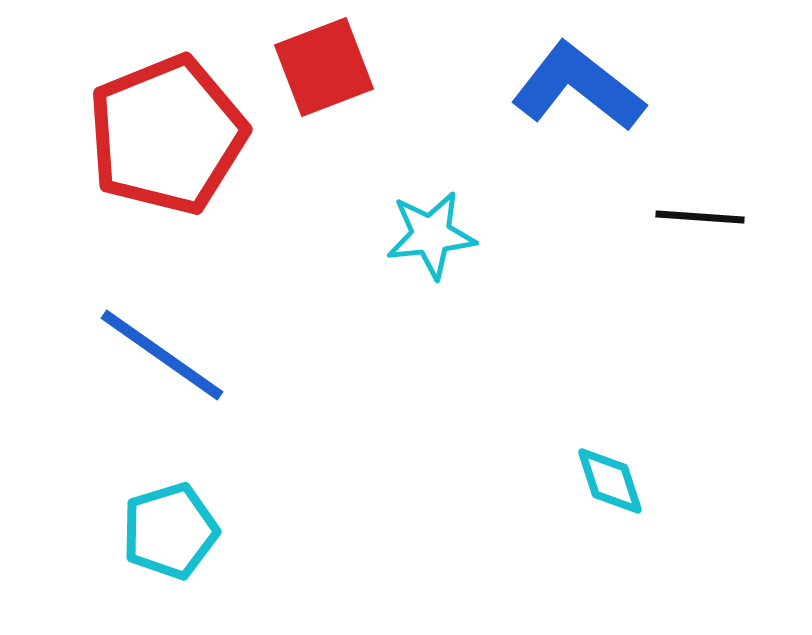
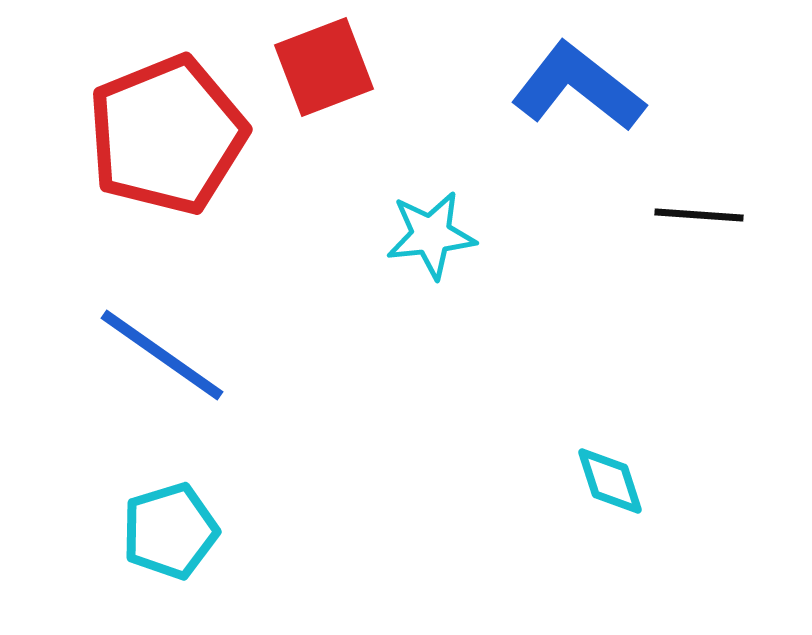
black line: moved 1 px left, 2 px up
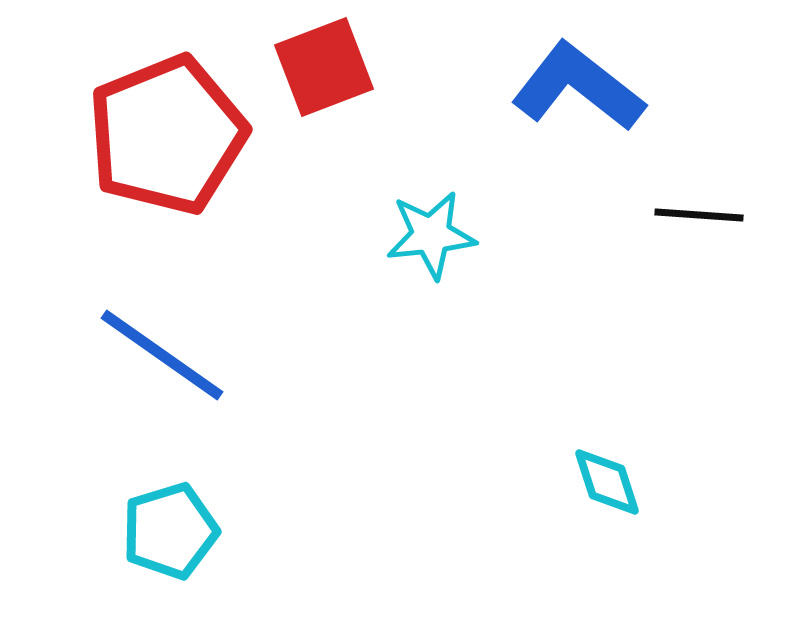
cyan diamond: moved 3 px left, 1 px down
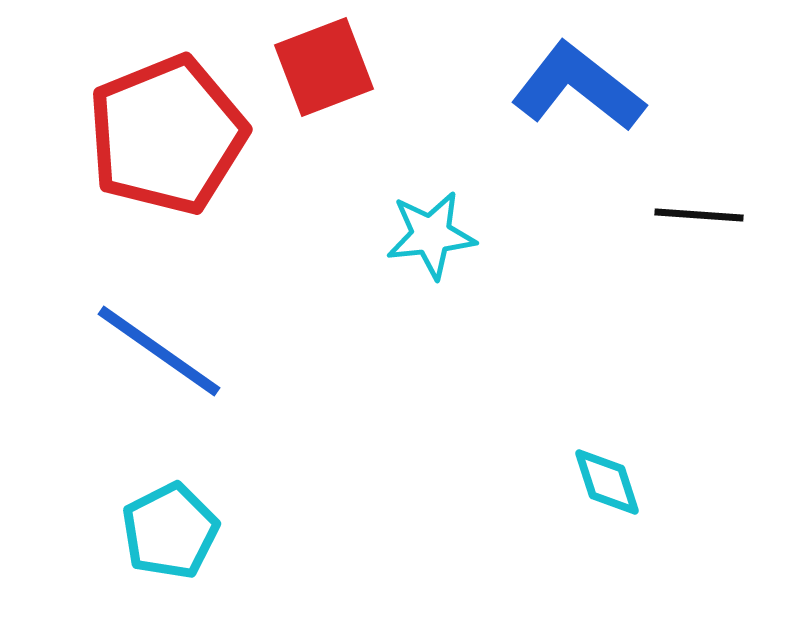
blue line: moved 3 px left, 4 px up
cyan pentagon: rotated 10 degrees counterclockwise
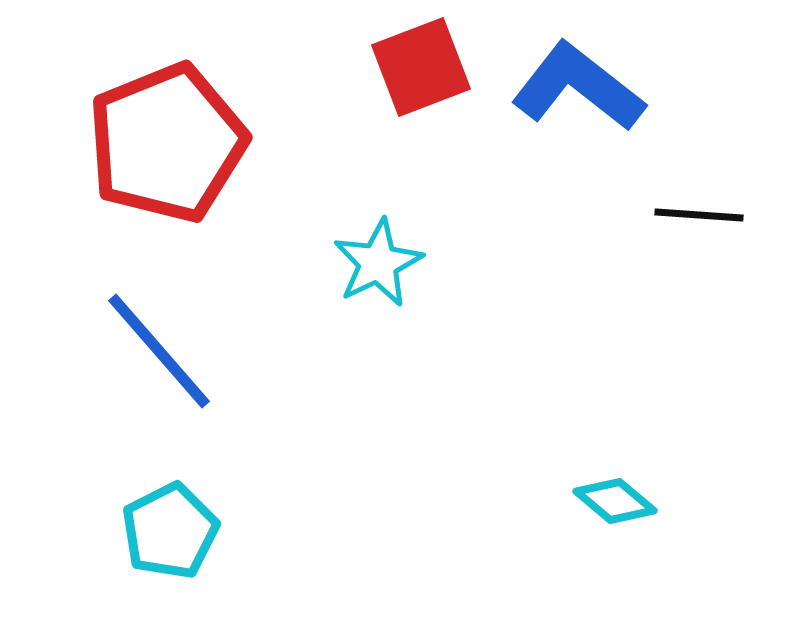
red square: moved 97 px right
red pentagon: moved 8 px down
cyan star: moved 53 px left, 28 px down; rotated 20 degrees counterclockwise
blue line: rotated 14 degrees clockwise
cyan diamond: moved 8 px right, 19 px down; rotated 32 degrees counterclockwise
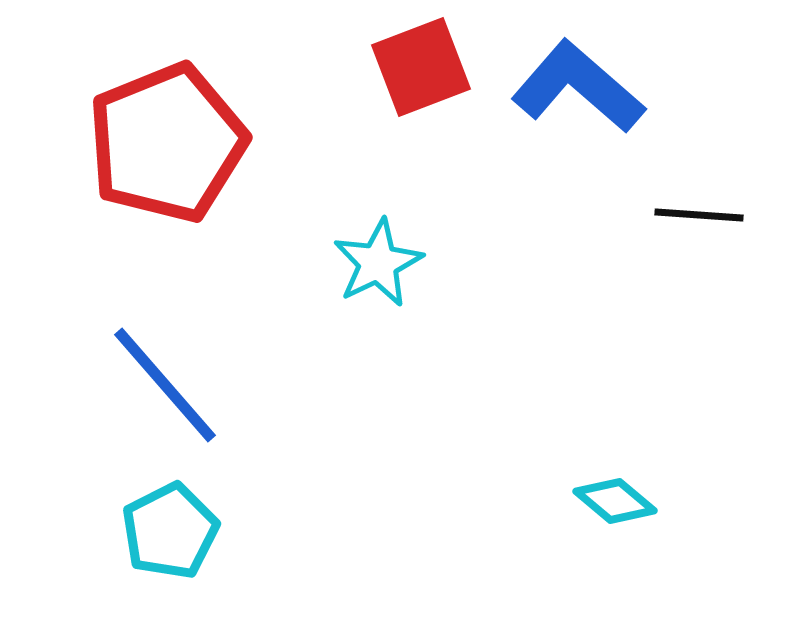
blue L-shape: rotated 3 degrees clockwise
blue line: moved 6 px right, 34 px down
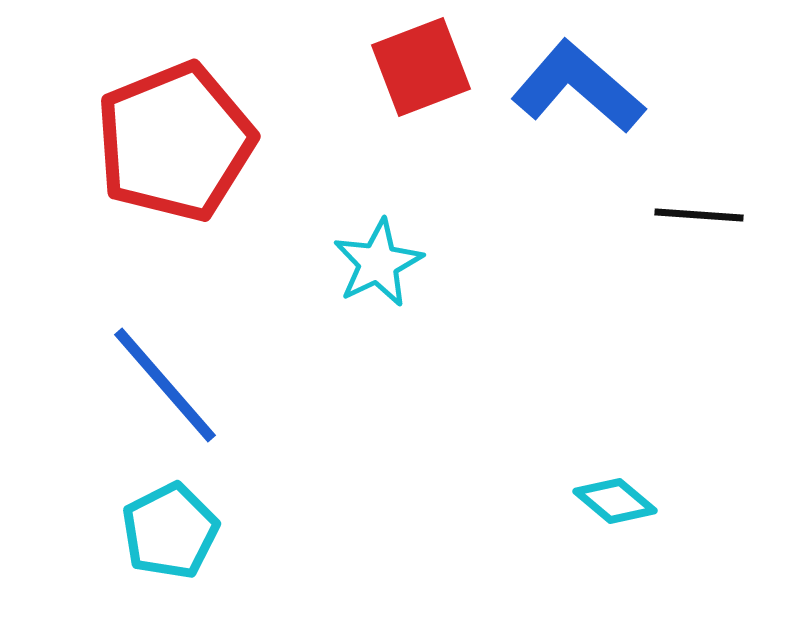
red pentagon: moved 8 px right, 1 px up
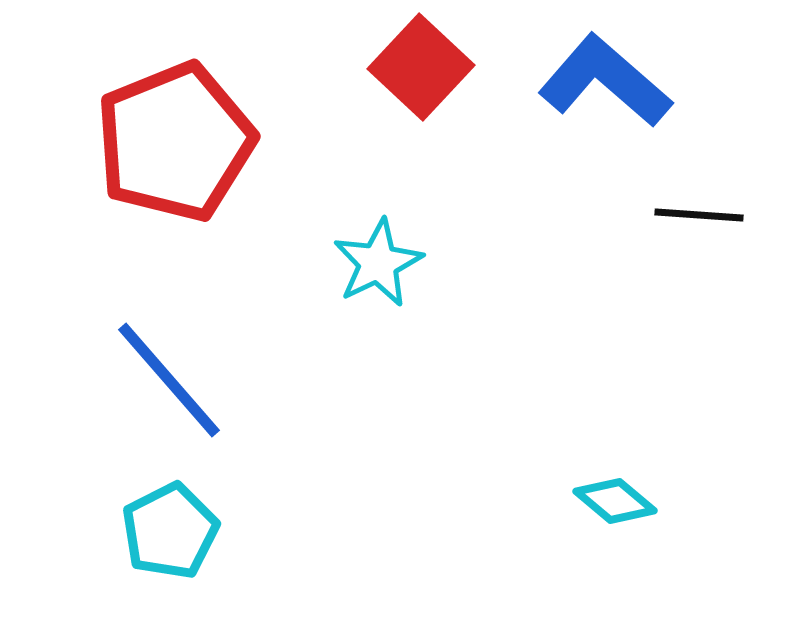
red square: rotated 26 degrees counterclockwise
blue L-shape: moved 27 px right, 6 px up
blue line: moved 4 px right, 5 px up
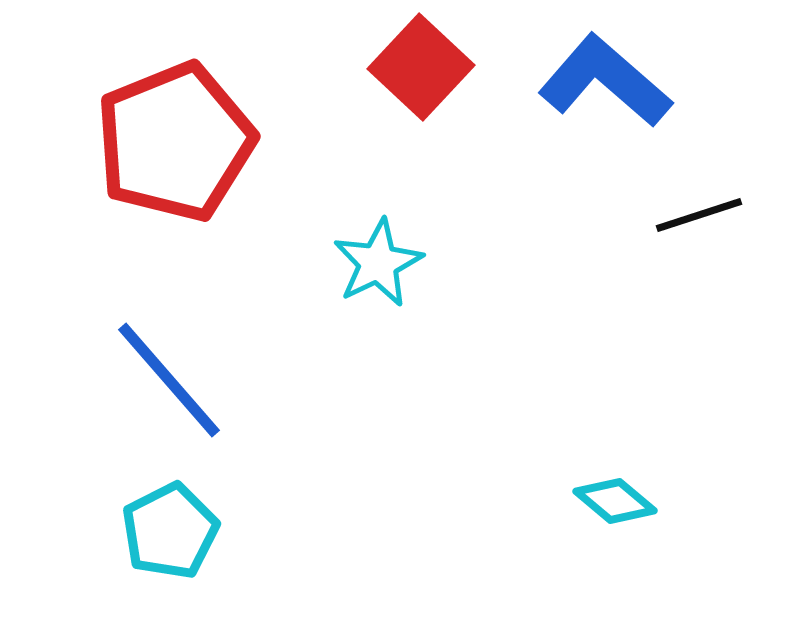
black line: rotated 22 degrees counterclockwise
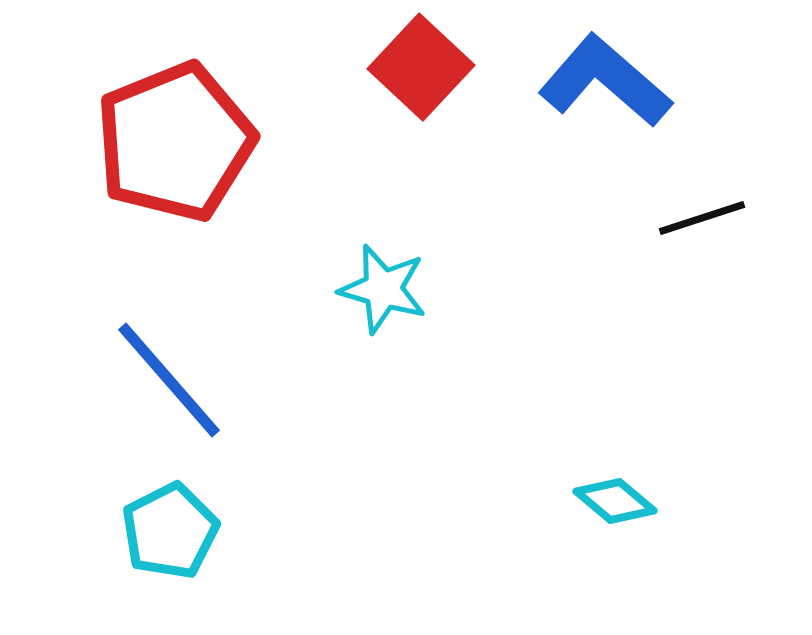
black line: moved 3 px right, 3 px down
cyan star: moved 5 px right, 26 px down; rotated 30 degrees counterclockwise
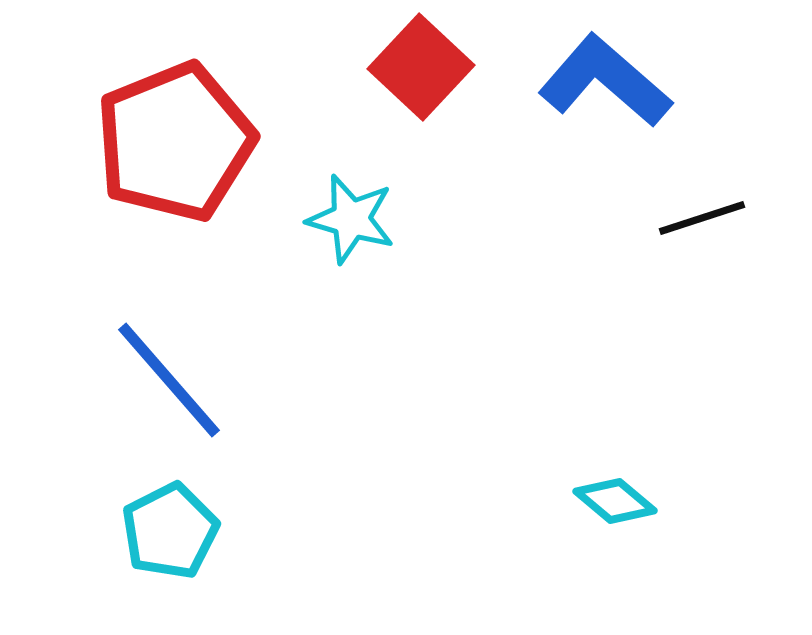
cyan star: moved 32 px left, 70 px up
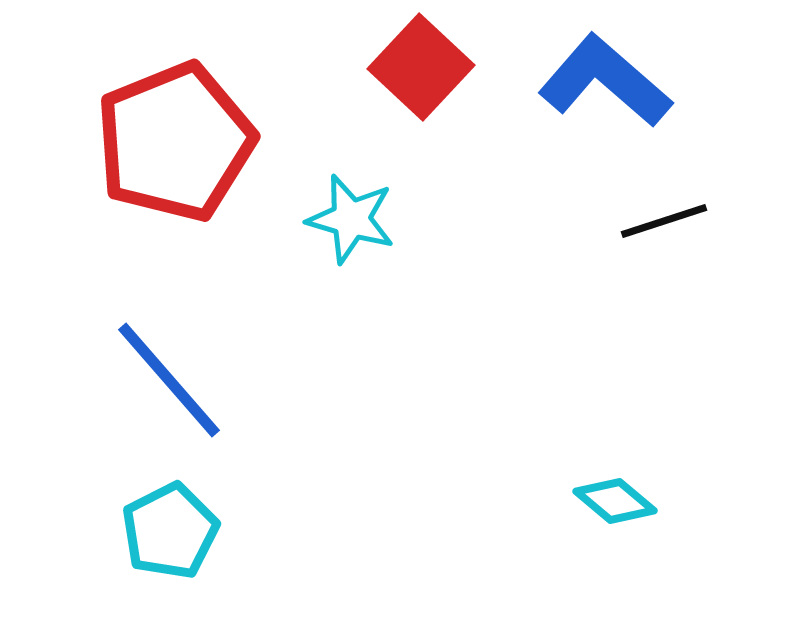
black line: moved 38 px left, 3 px down
